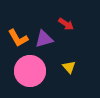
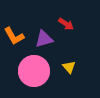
orange L-shape: moved 4 px left, 2 px up
pink circle: moved 4 px right
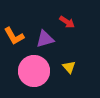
red arrow: moved 1 px right, 2 px up
purple triangle: moved 1 px right
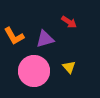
red arrow: moved 2 px right
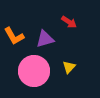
yellow triangle: rotated 24 degrees clockwise
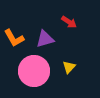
orange L-shape: moved 2 px down
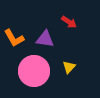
purple triangle: rotated 24 degrees clockwise
